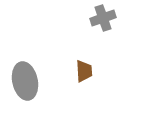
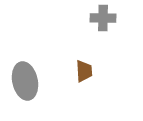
gray cross: rotated 20 degrees clockwise
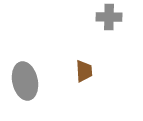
gray cross: moved 6 px right, 1 px up
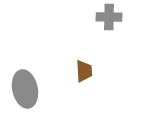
gray ellipse: moved 8 px down
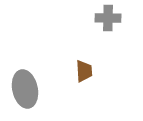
gray cross: moved 1 px left, 1 px down
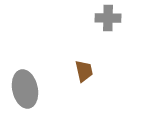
brown trapezoid: rotated 10 degrees counterclockwise
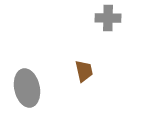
gray ellipse: moved 2 px right, 1 px up
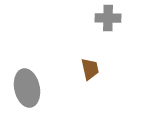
brown trapezoid: moved 6 px right, 2 px up
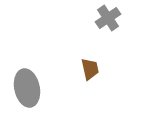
gray cross: rotated 35 degrees counterclockwise
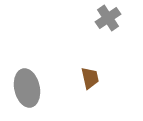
brown trapezoid: moved 9 px down
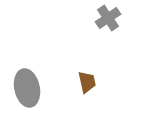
brown trapezoid: moved 3 px left, 4 px down
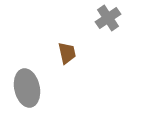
brown trapezoid: moved 20 px left, 29 px up
